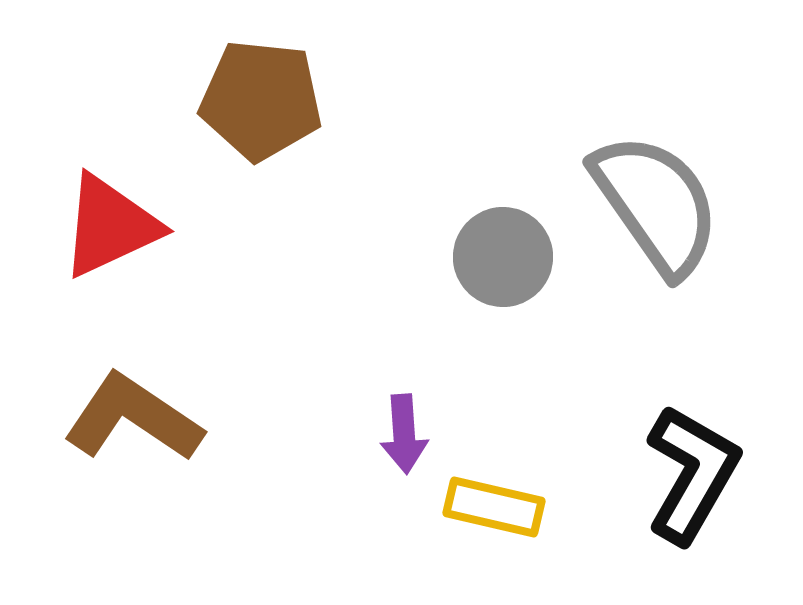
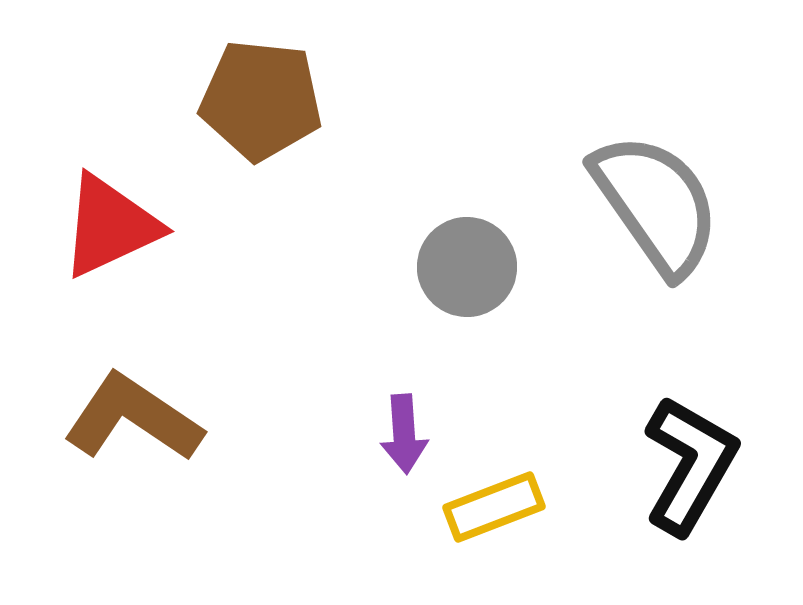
gray circle: moved 36 px left, 10 px down
black L-shape: moved 2 px left, 9 px up
yellow rectangle: rotated 34 degrees counterclockwise
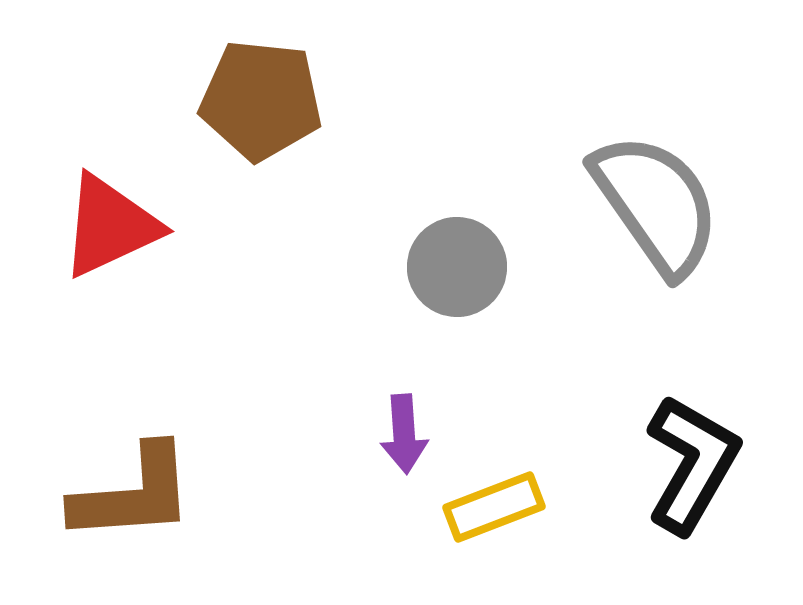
gray circle: moved 10 px left
brown L-shape: moved 76 px down; rotated 142 degrees clockwise
black L-shape: moved 2 px right, 1 px up
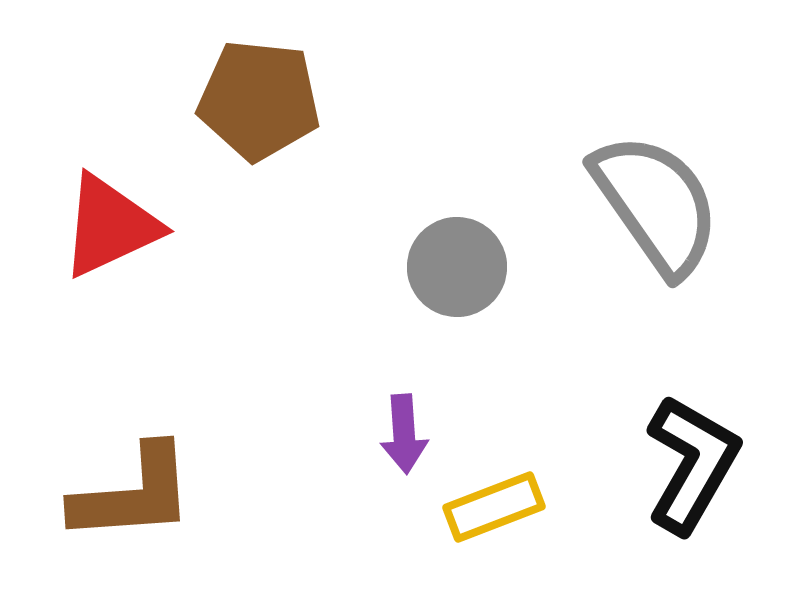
brown pentagon: moved 2 px left
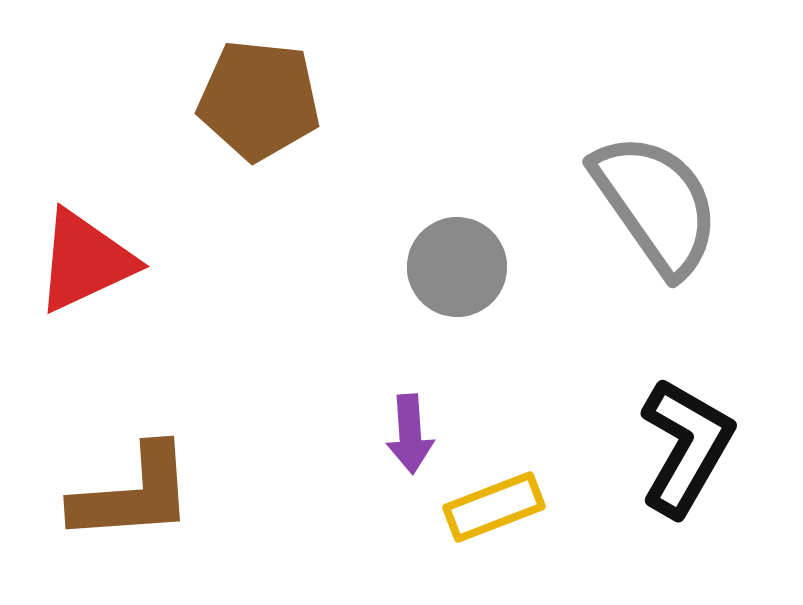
red triangle: moved 25 px left, 35 px down
purple arrow: moved 6 px right
black L-shape: moved 6 px left, 17 px up
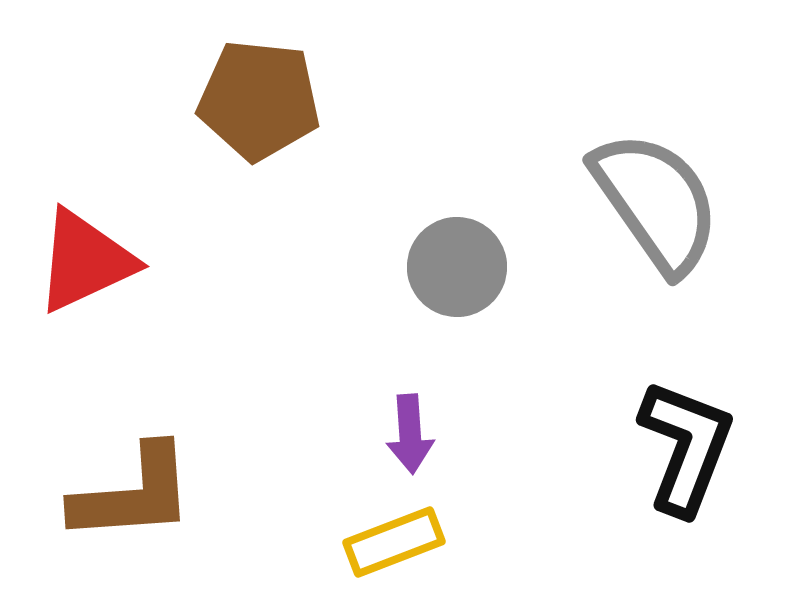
gray semicircle: moved 2 px up
black L-shape: rotated 9 degrees counterclockwise
yellow rectangle: moved 100 px left, 35 px down
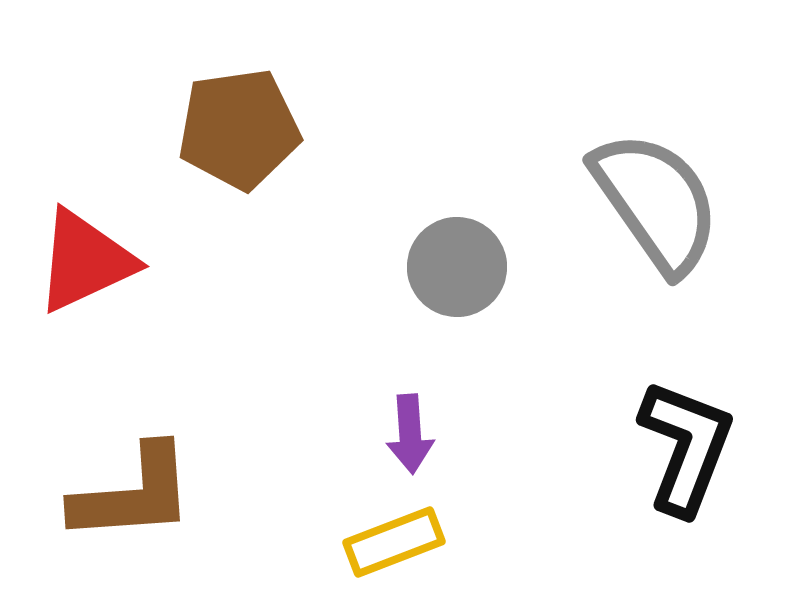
brown pentagon: moved 20 px left, 29 px down; rotated 14 degrees counterclockwise
